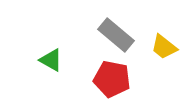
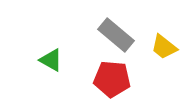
red pentagon: rotated 6 degrees counterclockwise
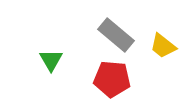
yellow trapezoid: moved 1 px left, 1 px up
green triangle: rotated 30 degrees clockwise
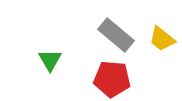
yellow trapezoid: moved 1 px left, 7 px up
green triangle: moved 1 px left
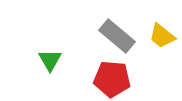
gray rectangle: moved 1 px right, 1 px down
yellow trapezoid: moved 3 px up
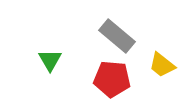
yellow trapezoid: moved 29 px down
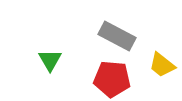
gray rectangle: rotated 12 degrees counterclockwise
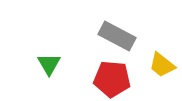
green triangle: moved 1 px left, 4 px down
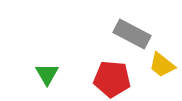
gray rectangle: moved 15 px right, 2 px up
green triangle: moved 2 px left, 10 px down
